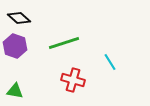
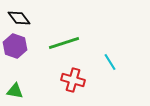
black diamond: rotated 10 degrees clockwise
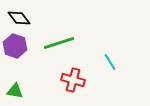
green line: moved 5 px left
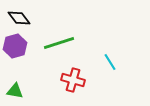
purple hexagon: rotated 25 degrees clockwise
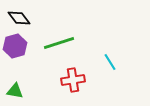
red cross: rotated 25 degrees counterclockwise
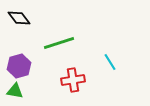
purple hexagon: moved 4 px right, 20 px down
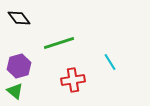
green triangle: rotated 30 degrees clockwise
